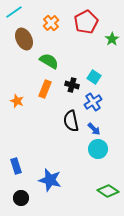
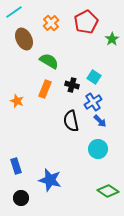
blue arrow: moved 6 px right, 8 px up
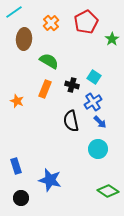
brown ellipse: rotated 30 degrees clockwise
blue arrow: moved 1 px down
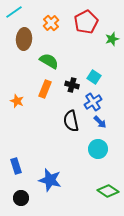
green star: rotated 16 degrees clockwise
